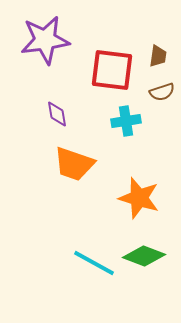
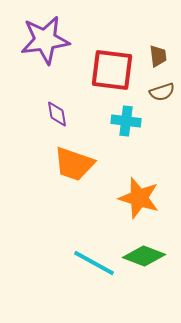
brown trapezoid: rotated 15 degrees counterclockwise
cyan cross: rotated 16 degrees clockwise
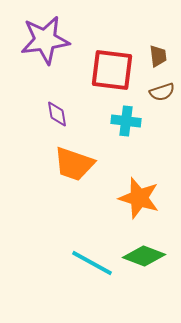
cyan line: moved 2 px left
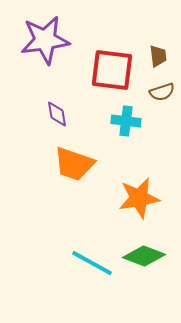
orange star: rotated 27 degrees counterclockwise
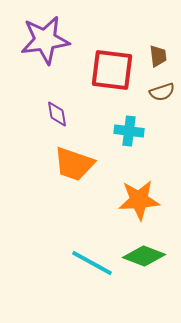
cyan cross: moved 3 px right, 10 px down
orange star: moved 2 px down; rotated 6 degrees clockwise
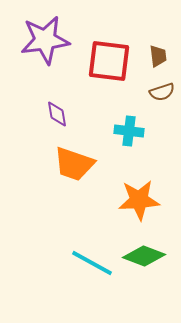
red square: moved 3 px left, 9 px up
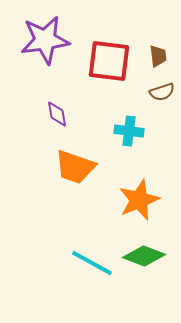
orange trapezoid: moved 1 px right, 3 px down
orange star: rotated 18 degrees counterclockwise
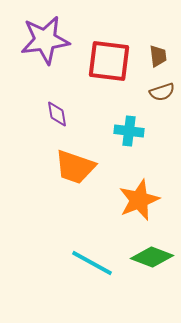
green diamond: moved 8 px right, 1 px down
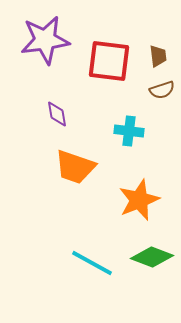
brown semicircle: moved 2 px up
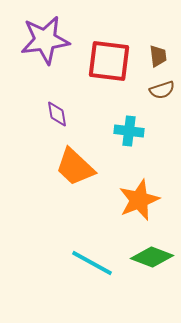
orange trapezoid: rotated 24 degrees clockwise
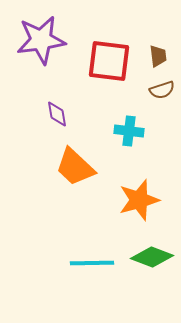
purple star: moved 4 px left
orange star: rotated 6 degrees clockwise
cyan line: rotated 30 degrees counterclockwise
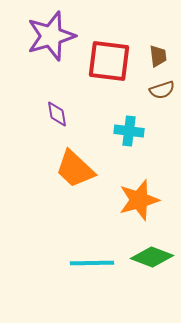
purple star: moved 10 px right, 4 px up; rotated 9 degrees counterclockwise
orange trapezoid: moved 2 px down
